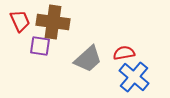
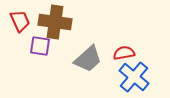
brown cross: moved 2 px right
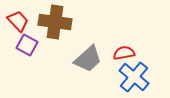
red trapezoid: moved 2 px left; rotated 20 degrees counterclockwise
purple square: moved 13 px left, 1 px up; rotated 20 degrees clockwise
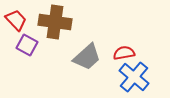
red trapezoid: moved 2 px left, 1 px up
gray trapezoid: moved 1 px left, 2 px up
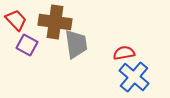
gray trapezoid: moved 11 px left, 13 px up; rotated 56 degrees counterclockwise
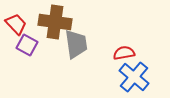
red trapezoid: moved 4 px down
